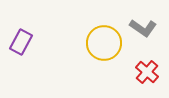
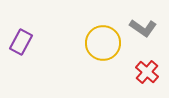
yellow circle: moved 1 px left
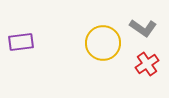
purple rectangle: rotated 55 degrees clockwise
red cross: moved 8 px up; rotated 15 degrees clockwise
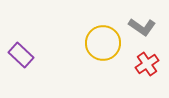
gray L-shape: moved 1 px left, 1 px up
purple rectangle: moved 13 px down; rotated 50 degrees clockwise
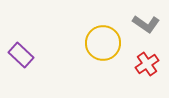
gray L-shape: moved 4 px right, 3 px up
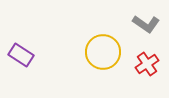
yellow circle: moved 9 px down
purple rectangle: rotated 10 degrees counterclockwise
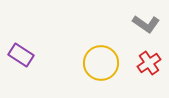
yellow circle: moved 2 px left, 11 px down
red cross: moved 2 px right, 1 px up
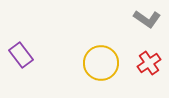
gray L-shape: moved 1 px right, 5 px up
purple rectangle: rotated 20 degrees clockwise
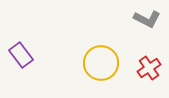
gray L-shape: rotated 8 degrees counterclockwise
red cross: moved 5 px down
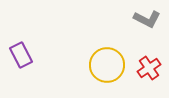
purple rectangle: rotated 10 degrees clockwise
yellow circle: moved 6 px right, 2 px down
